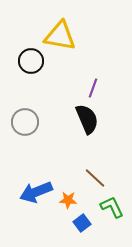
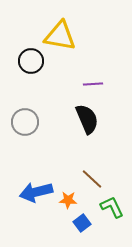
purple line: moved 4 px up; rotated 66 degrees clockwise
brown line: moved 3 px left, 1 px down
blue arrow: rotated 8 degrees clockwise
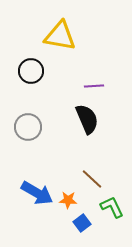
black circle: moved 10 px down
purple line: moved 1 px right, 2 px down
gray circle: moved 3 px right, 5 px down
blue arrow: moved 1 px right, 1 px down; rotated 136 degrees counterclockwise
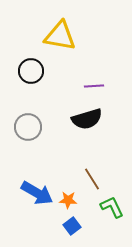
black semicircle: rotated 96 degrees clockwise
brown line: rotated 15 degrees clockwise
blue square: moved 10 px left, 3 px down
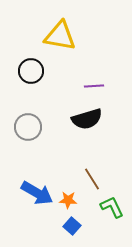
blue square: rotated 12 degrees counterclockwise
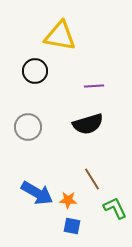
black circle: moved 4 px right
black semicircle: moved 1 px right, 5 px down
green L-shape: moved 3 px right, 1 px down
blue square: rotated 30 degrees counterclockwise
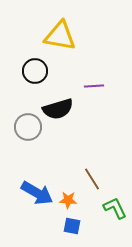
black semicircle: moved 30 px left, 15 px up
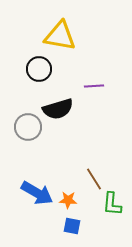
black circle: moved 4 px right, 2 px up
brown line: moved 2 px right
green L-shape: moved 3 px left, 4 px up; rotated 150 degrees counterclockwise
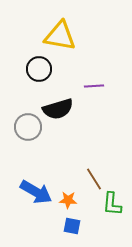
blue arrow: moved 1 px left, 1 px up
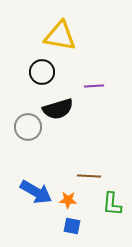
black circle: moved 3 px right, 3 px down
brown line: moved 5 px left, 3 px up; rotated 55 degrees counterclockwise
